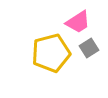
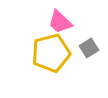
pink trapezoid: moved 18 px left; rotated 76 degrees clockwise
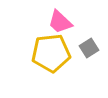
yellow pentagon: rotated 9 degrees clockwise
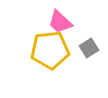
yellow pentagon: moved 1 px left, 3 px up
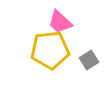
gray square: moved 12 px down
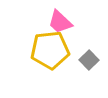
gray square: rotated 12 degrees counterclockwise
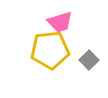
pink trapezoid: rotated 60 degrees counterclockwise
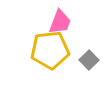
pink trapezoid: rotated 52 degrees counterclockwise
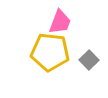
yellow pentagon: moved 2 px down; rotated 12 degrees clockwise
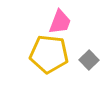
yellow pentagon: moved 1 px left, 2 px down
